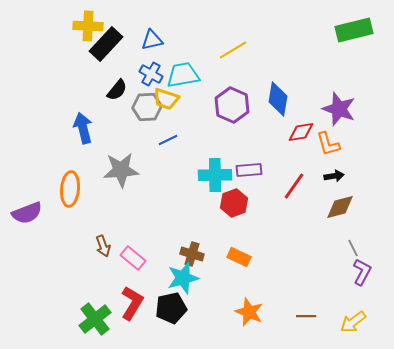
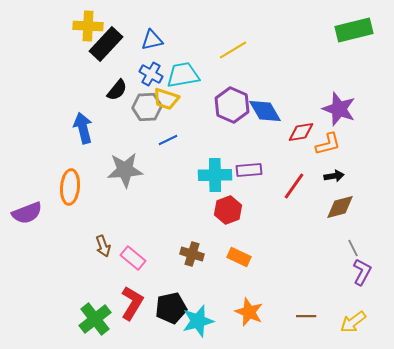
blue diamond: moved 13 px left, 12 px down; rotated 40 degrees counterclockwise
orange L-shape: rotated 88 degrees counterclockwise
gray star: moved 4 px right
orange ellipse: moved 2 px up
red hexagon: moved 6 px left, 7 px down
cyan star: moved 15 px right, 43 px down
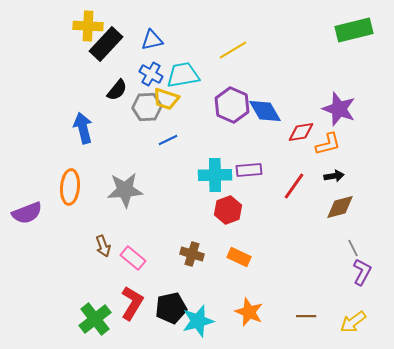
gray star: moved 20 px down
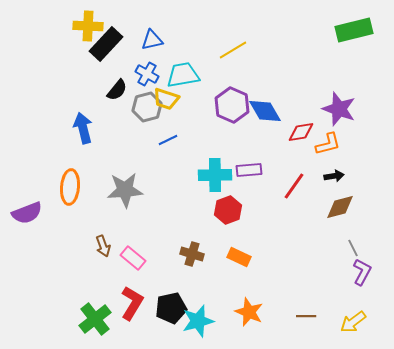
blue cross: moved 4 px left
gray hexagon: rotated 12 degrees counterclockwise
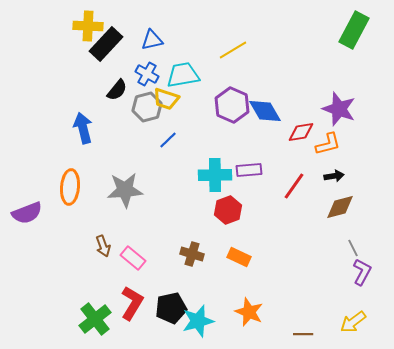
green rectangle: rotated 48 degrees counterclockwise
blue line: rotated 18 degrees counterclockwise
brown line: moved 3 px left, 18 px down
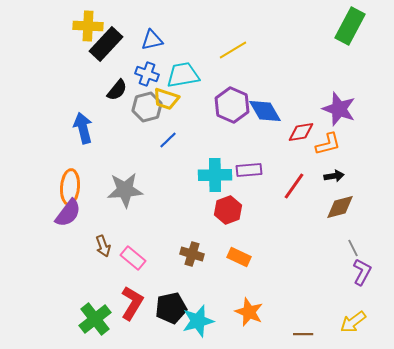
green rectangle: moved 4 px left, 4 px up
blue cross: rotated 10 degrees counterclockwise
purple semicircle: moved 41 px right; rotated 32 degrees counterclockwise
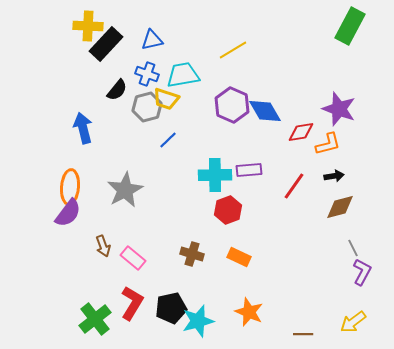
gray star: rotated 24 degrees counterclockwise
